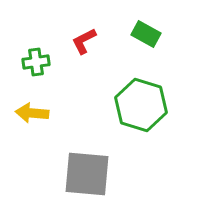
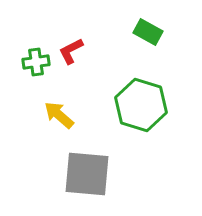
green rectangle: moved 2 px right, 2 px up
red L-shape: moved 13 px left, 10 px down
yellow arrow: moved 27 px right, 2 px down; rotated 36 degrees clockwise
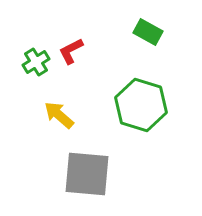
green cross: rotated 24 degrees counterclockwise
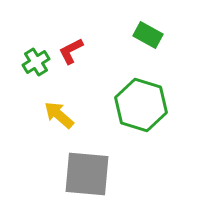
green rectangle: moved 3 px down
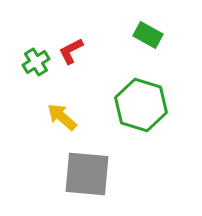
yellow arrow: moved 3 px right, 2 px down
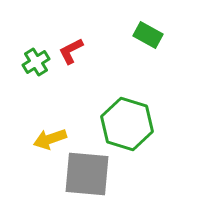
green hexagon: moved 14 px left, 19 px down
yellow arrow: moved 12 px left, 22 px down; rotated 60 degrees counterclockwise
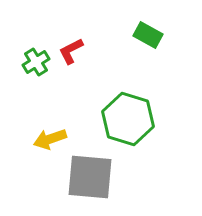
green hexagon: moved 1 px right, 5 px up
gray square: moved 3 px right, 3 px down
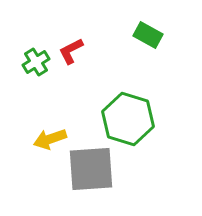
gray square: moved 1 px right, 8 px up; rotated 9 degrees counterclockwise
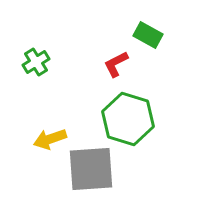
red L-shape: moved 45 px right, 13 px down
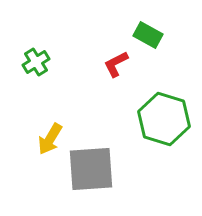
green hexagon: moved 36 px right
yellow arrow: rotated 40 degrees counterclockwise
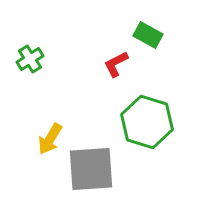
green cross: moved 6 px left, 3 px up
green hexagon: moved 17 px left, 3 px down
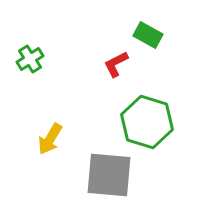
gray square: moved 18 px right, 6 px down; rotated 9 degrees clockwise
